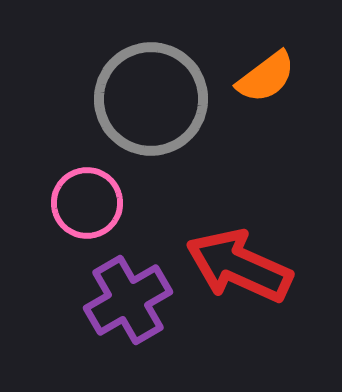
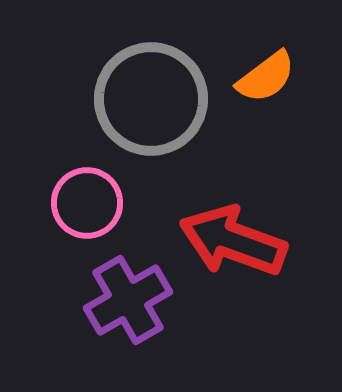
red arrow: moved 6 px left, 25 px up; rotated 4 degrees counterclockwise
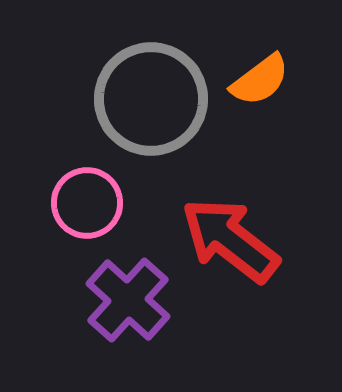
orange semicircle: moved 6 px left, 3 px down
red arrow: moved 3 px left, 1 px up; rotated 18 degrees clockwise
purple cross: rotated 18 degrees counterclockwise
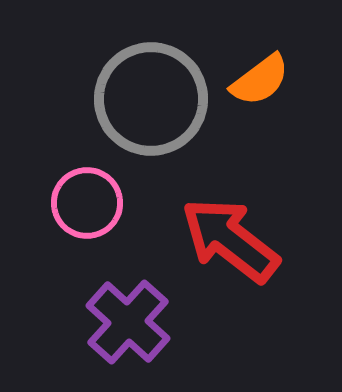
purple cross: moved 22 px down
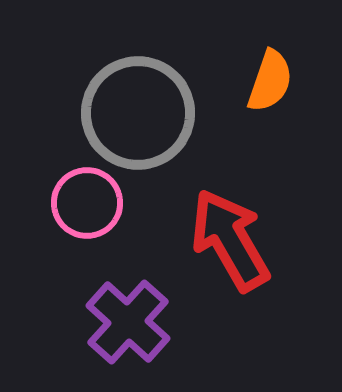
orange semicircle: moved 10 px right, 1 px down; rotated 34 degrees counterclockwise
gray circle: moved 13 px left, 14 px down
red arrow: rotated 22 degrees clockwise
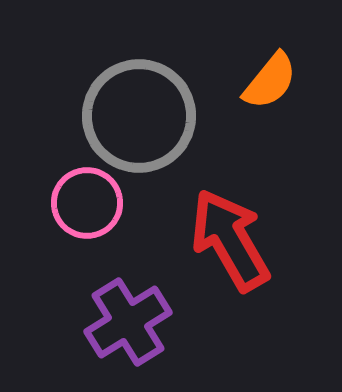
orange semicircle: rotated 20 degrees clockwise
gray circle: moved 1 px right, 3 px down
purple cross: rotated 16 degrees clockwise
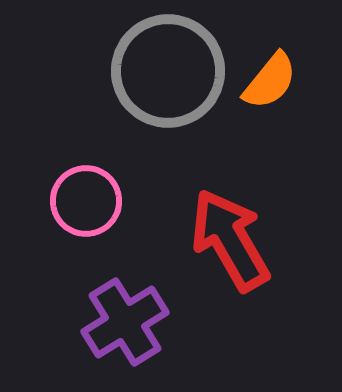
gray circle: moved 29 px right, 45 px up
pink circle: moved 1 px left, 2 px up
purple cross: moved 3 px left
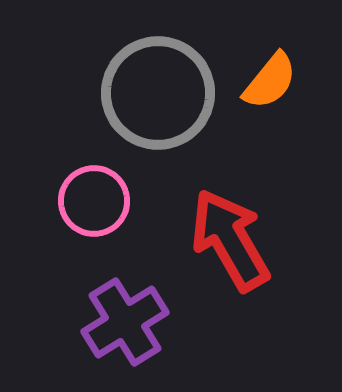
gray circle: moved 10 px left, 22 px down
pink circle: moved 8 px right
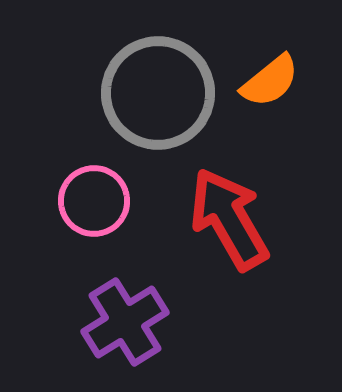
orange semicircle: rotated 12 degrees clockwise
red arrow: moved 1 px left, 21 px up
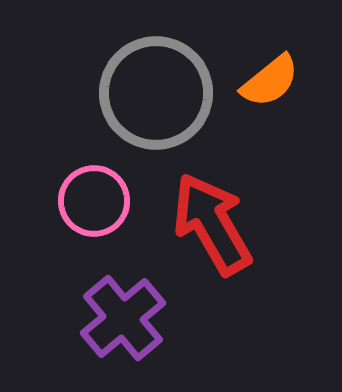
gray circle: moved 2 px left
red arrow: moved 17 px left, 5 px down
purple cross: moved 2 px left, 4 px up; rotated 8 degrees counterclockwise
